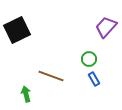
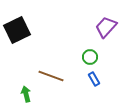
green circle: moved 1 px right, 2 px up
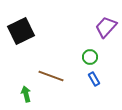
black square: moved 4 px right, 1 px down
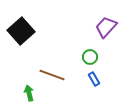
black square: rotated 16 degrees counterclockwise
brown line: moved 1 px right, 1 px up
green arrow: moved 3 px right, 1 px up
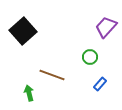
black square: moved 2 px right
blue rectangle: moved 6 px right, 5 px down; rotated 72 degrees clockwise
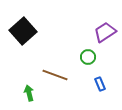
purple trapezoid: moved 1 px left, 5 px down; rotated 15 degrees clockwise
green circle: moved 2 px left
brown line: moved 3 px right
blue rectangle: rotated 64 degrees counterclockwise
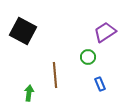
black square: rotated 20 degrees counterclockwise
brown line: rotated 65 degrees clockwise
green arrow: rotated 21 degrees clockwise
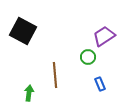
purple trapezoid: moved 1 px left, 4 px down
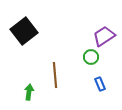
black square: moved 1 px right; rotated 24 degrees clockwise
green circle: moved 3 px right
green arrow: moved 1 px up
